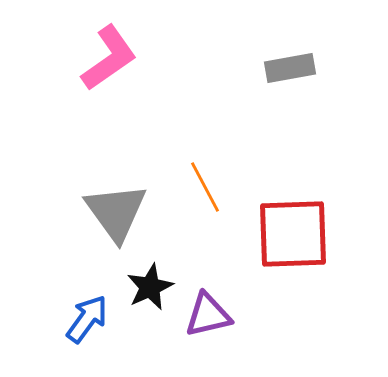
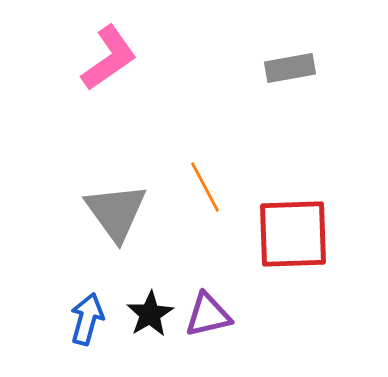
black star: moved 27 px down; rotated 6 degrees counterclockwise
blue arrow: rotated 21 degrees counterclockwise
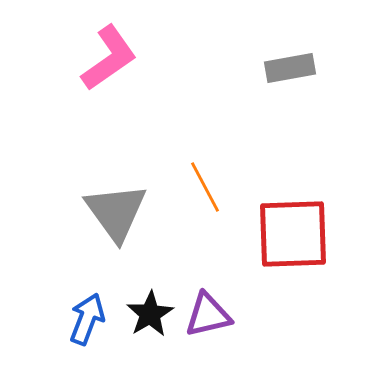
blue arrow: rotated 6 degrees clockwise
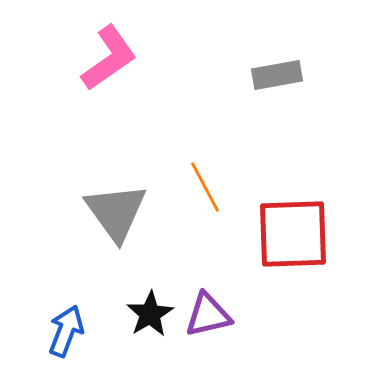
gray rectangle: moved 13 px left, 7 px down
blue arrow: moved 21 px left, 12 px down
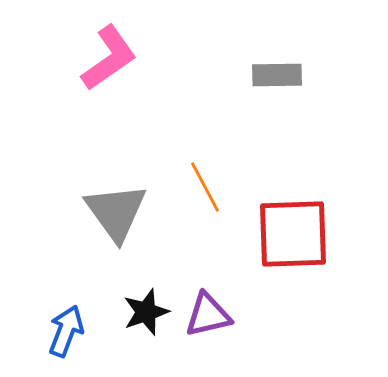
gray rectangle: rotated 9 degrees clockwise
black star: moved 4 px left, 2 px up; rotated 12 degrees clockwise
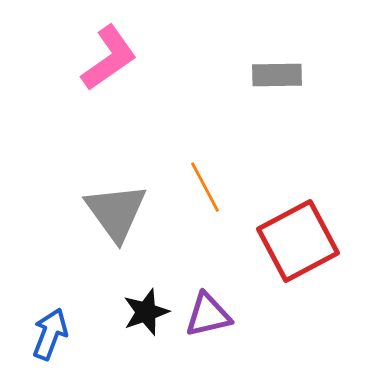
red square: moved 5 px right, 7 px down; rotated 26 degrees counterclockwise
blue arrow: moved 16 px left, 3 px down
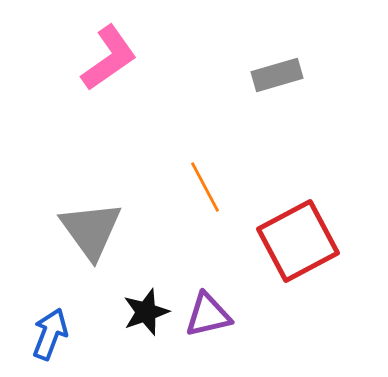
gray rectangle: rotated 15 degrees counterclockwise
gray triangle: moved 25 px left, 18 px down
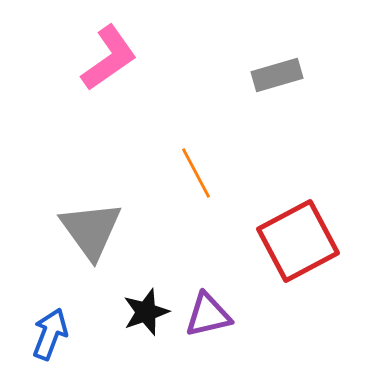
orange line: moved 9 px left, 14 px up
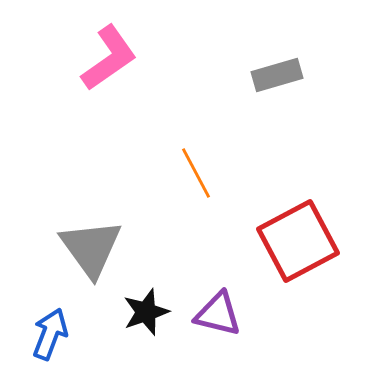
gray triangle: moved 18 px down
purple triangle: moved 10 px right, 1 px up; rotated 27 degrees clockwise
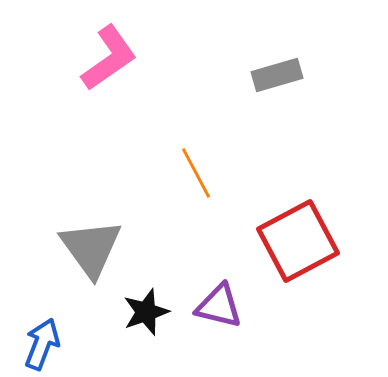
purple triangle: moved 1 px right, 8 px up
blue arrow: moved 8 px left, 10 px down
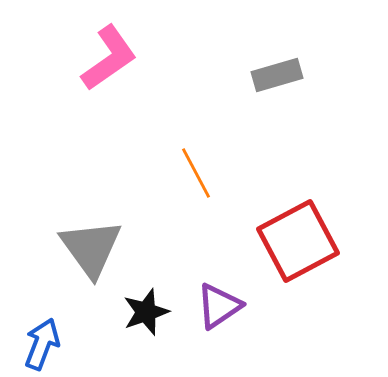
purple triangle: rotated 48 degrees counterclockwise
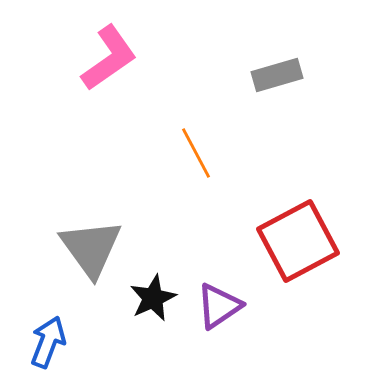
orange line: moved 20 px up
black star: moved 7 px right, 14 px up; rotated 6 degrees counterclockwise
blue arrow: moved 6 px right, 2 px up
